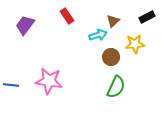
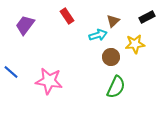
blue line: moved 13 px up; rotated 35 degrees clockwise
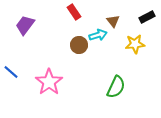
red rectangle: moved 7 px right, 4 px up
brown triangle: rotated 24 degrees counterclockwise
brown circle: moved 32 px left, 12 px up
pink star: moved 1 px down; rotated 28 degrees clockwise
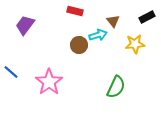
red rectangle: moved 1 px right, 1 px up; rotated 42 degrees counterclockwise
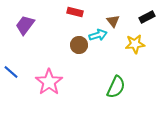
red rectangle: moved 1 px down
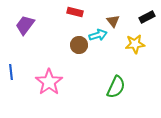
blue line: rotated 42 degrees clockwise
